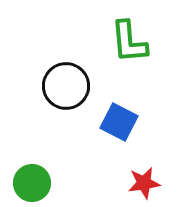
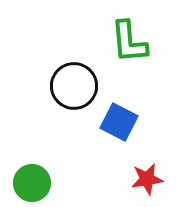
black circle: moved 8 px right
red star: moved 3 px right, 4 px up
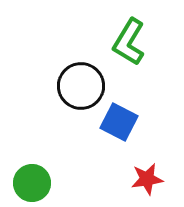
green L-shape: rotated 36 degrees clockwise
black circle: moved 7 px right
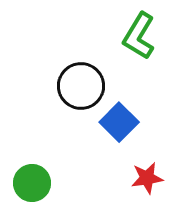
green L-shape: moved 10 px right, 6 px up
blue square: rotated 18 degrees clockwise
red star: moved 1 px up
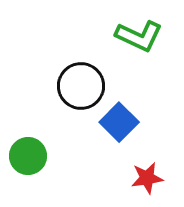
green L-shape: rotated 96 degrees counterclockwise
green circle: moved 4 px left, 27 px up
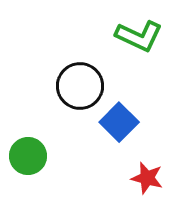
black circle: moved 1 px left
red star: rotated 24 degrees clockwise
